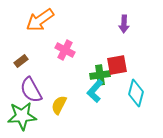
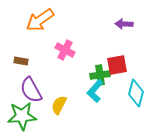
purple arrow: rotated 90 degrees clockwise
brown rectangle: rotated 48 degrees clockwise
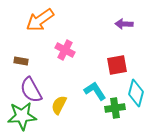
green cross: moved 15 px right, 33 px down
cyan L-shape: rotated 105 degrees clockwise
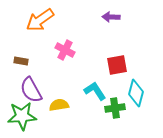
purple arrow: moved 13 px left, 7 px up
yellow semicircle: rotated 54 degrees clockwise
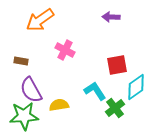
cyan diamond: moved 6 px up; rotated 40 degrees clockwise
green cross: rotated 30 degrees counterclockwise
green star: moved 2 px right
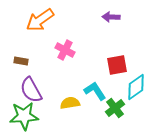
yellow semicircle: moved 11 px right, 2 px up
